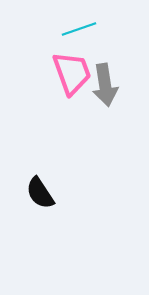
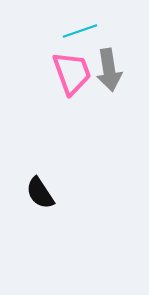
cyan line: moved 1 px right, 2 px down
gray arrow: moved 4 px right, 15 px up
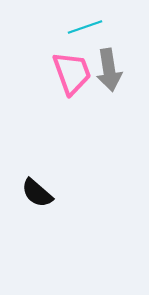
cyan line: moved 5 px right, 4 px up
black semicircle: moved 3 px left; rotated 16 degrees counterclockwise
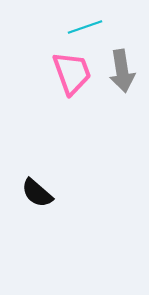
gray arrow: moved 13 px right, 1 px down
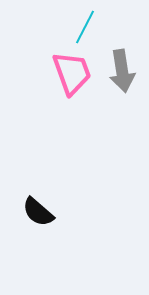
cyan line: rotated 44 degrees counterclockwise
black semicircle: moved 1 px right, 19 px down
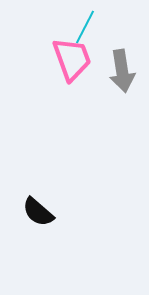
pink trapezoid: moved 14 px up
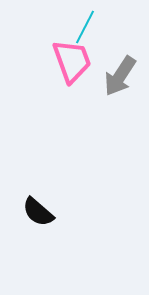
pink trapezoid: moved 2 px down
gray arrow: moved 2 px left, 5 px down; rotated 42 degrees clockwise
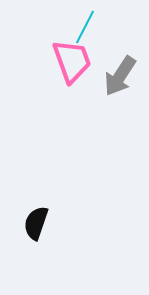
black semicircle: moved 2 px left, 11 px down; rotated 68 degrees clockwise
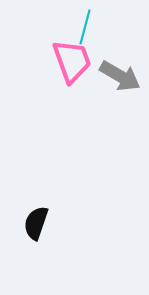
cyan line: rotated 12 degrees counterclockwise
gray arrow: rotated 93 degrees counterclockwise
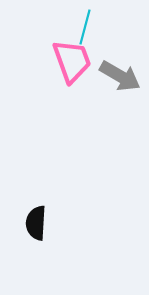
black semicircle: rotated 16 degrees counterclockwise
